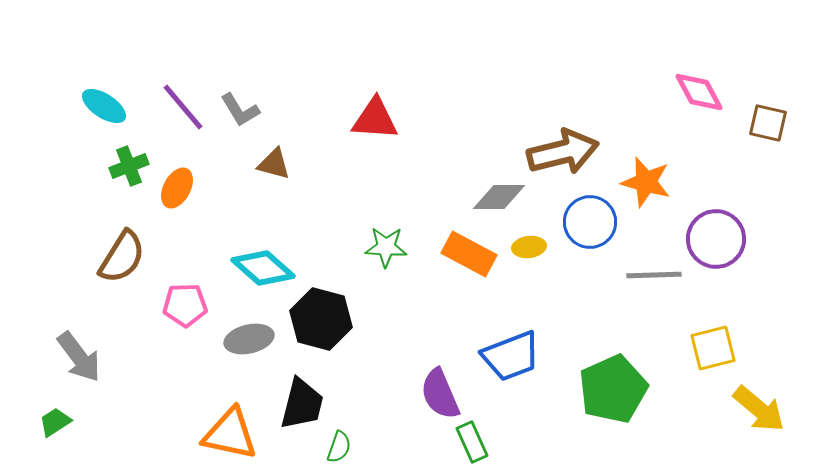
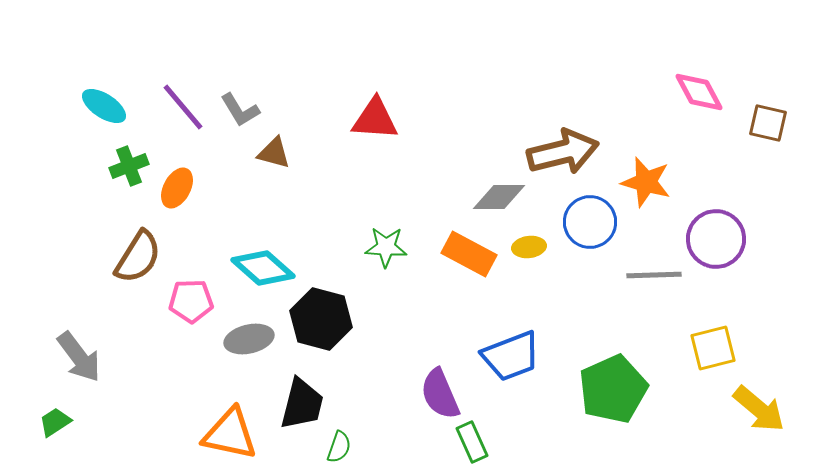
brown triangle: moved 11 px up
brown semicircle: moved 16 px right
pink pentagon: moved 6 px right, 4 px up
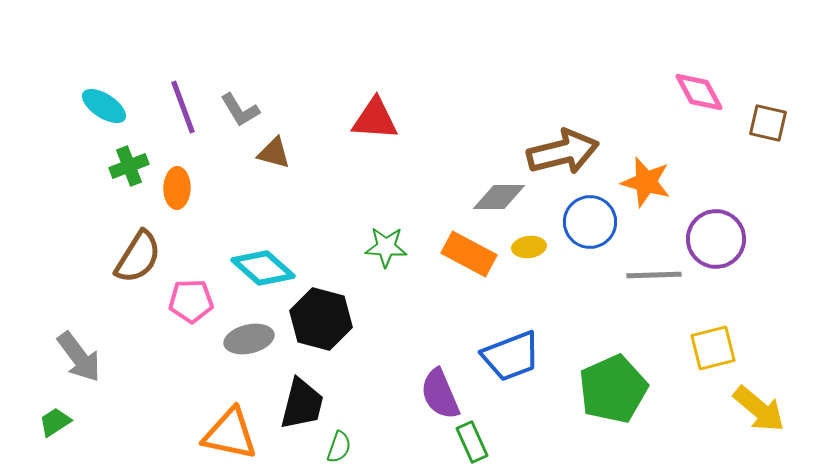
purple line: rotated 20 degrees clockwise
orange ellipse: rotated 27 degrees counterclockwise
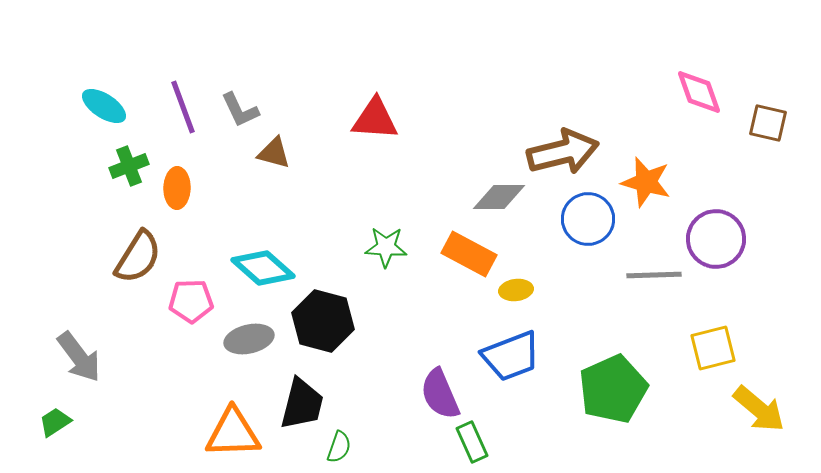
pink diamond: rotated 8 degrees clockwise
gray L-shape: rotated 6 degrees clockwise
blue circle: moved 2 px left, 3 px up
yellow ellipse: moved 13 px left, 43 px down
black hexagon: moved 2 px right, 2 px down
orange triangle: moved 3 px right, 1 px up; rotated 14 degrees counterclockwise
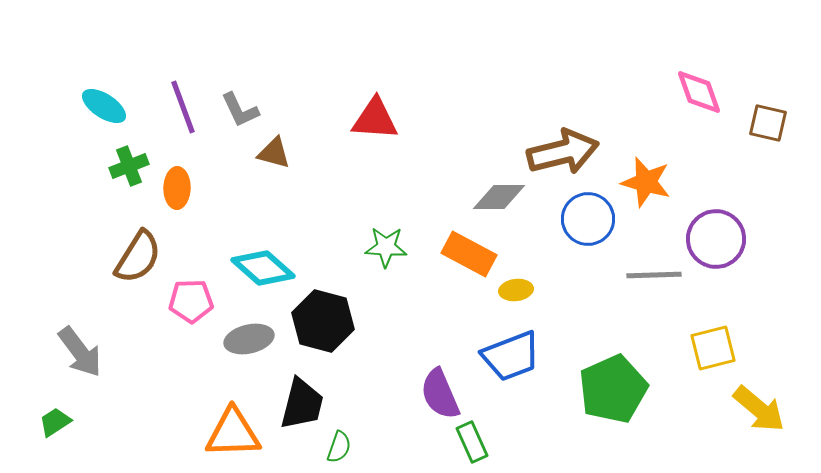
gray arrow: moved 1 px right, 5 px up
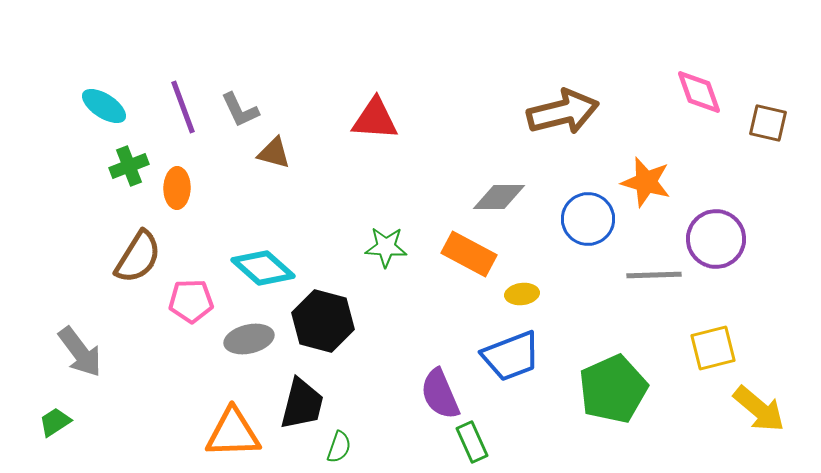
brown arrow: moved 40 px up
yellow ellipse: moved 6 px right, 4 px down
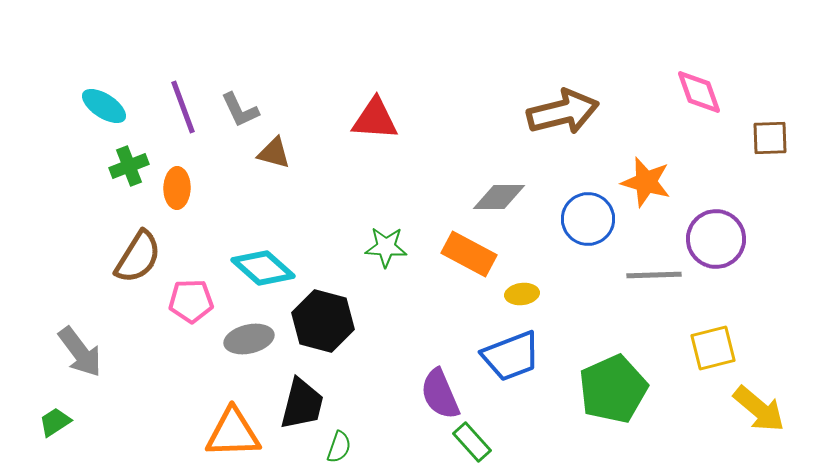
brown square: moved 2 px right, 15 px down; rotated 15 degrees counterclockwise
green rectangle: rotated 18 degrees counterclockwise
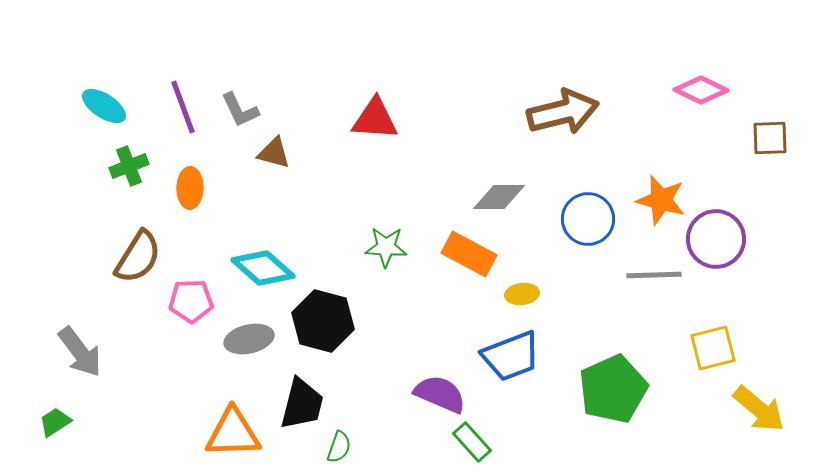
pink diamond: moved 2 px right, 2 px up; rotated 44 degrees counterclockwise
orange star: moved 15 px right, 18 px down
orange ellipse: moved 13 px right
purple semicircle: rotated 136 degrees clockwise
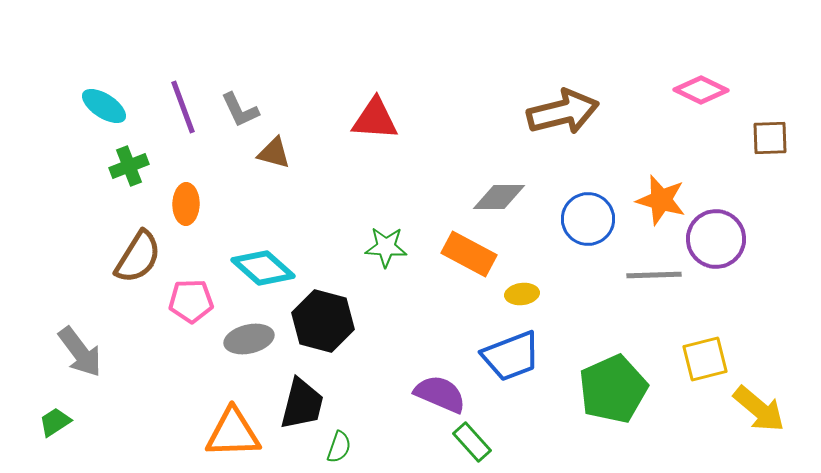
orange ellipse: moved 4 px left, 16 px down
yellow square: moved 8 px left, 11 px down
